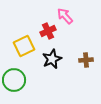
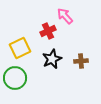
yellow square: moved 4 px left, 2 px down
brown cross: moved 5 px left, 1 px down
green circle: moved 1 px right, 2 px up
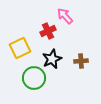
green circle: moved 19 px right
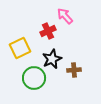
brown cross: moved 7 px left, 9 px down
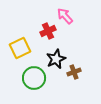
black star: moved 4 px right
brown cross: moved 2 px down; rotated 16 degrees counterclockwise
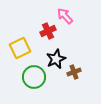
green circle: moved 1 px up
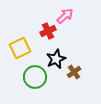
pink arrow: rotated 90 degrees clockwise
brown cross: rotated 16 degrees counterclockwise
green circle: moved 1 px right
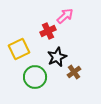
yellow square: moved 1 px left, 1 px down
black star: moved 1 px right, 2 px up
